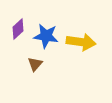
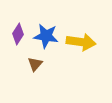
purple diamond: moved 5 px down; rotated 15 degrees counterclockwise
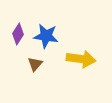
yellow arrow: moved 17 px down
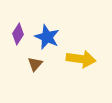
blue star: moved 1 px right, 1 px down; rotated 15 degrees clockwise
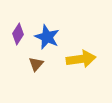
yellow arrow: rotated 16 degrees counterclockwise
brown triangle: moved 1 px right
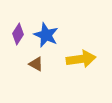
blue star: moved 1 px left, 2 px up
brown triangle: rotated 42 degrees counterclockwise
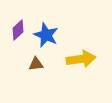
purple diamond: moved 4 px up; rotated 15 degrees clockwise
brown triangle: rotated 35 degrees counterclockwise
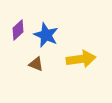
brown triangle: rotated 28 degrees clockwise
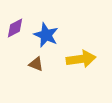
purple diamond: moved 3 px left, 2 px up; rotated 15 degrees clockwise
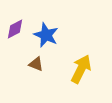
purple diamond: moved 1 px down
yellow arrow: moved 10 px down; rotated 56 degrees counterclockwise
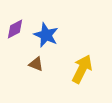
yellow arrow: moved 1 px right
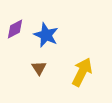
brown triangle: moved 3 px right, 4 px down; rotated 35 degrees clockwise
yellow arrow: moved 3 px down
